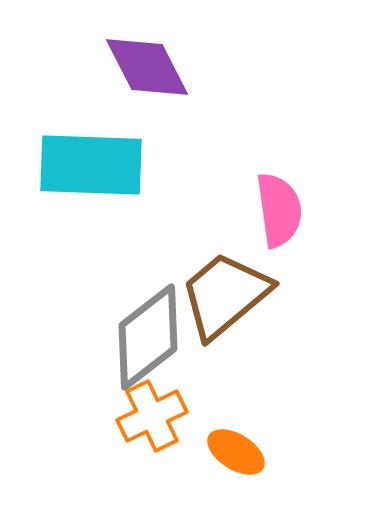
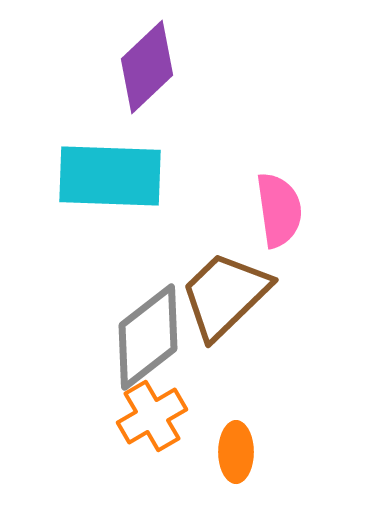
purple diamond: rotated 74 degrees clockwise
cyan rectangle: moved 19 px right, 11 px down
brown trapezoid: rotated 4 degrees counterclockwise
orange cross: rotated 4 degrees counterclockwise
orange ellipse: rotated 58 degrees clockwise
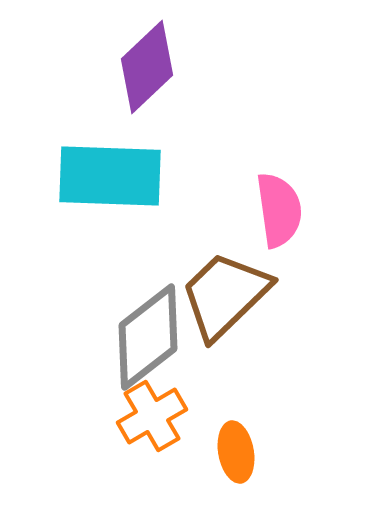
orange ellipse: rotated 10 degrees counterclockwise
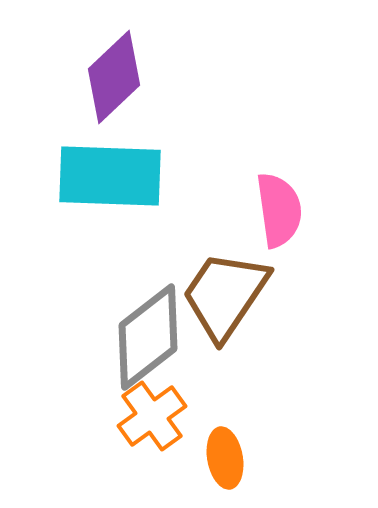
purple diamond: moved 33 px left, 10 px down
brown trapezoid: rotated 12 degrees counterclockwise
orange cross: rotated 6 degrees counterclockwise
orange ellipse: moved 11 px left, 6 px down
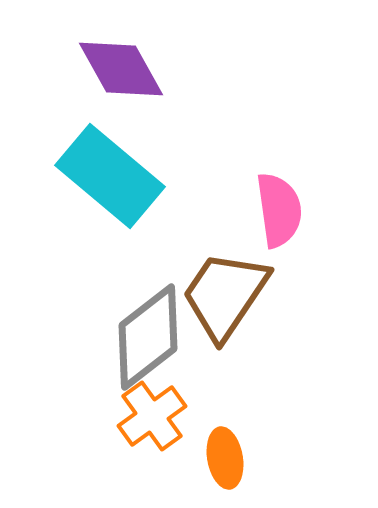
purple diamond: moved 7 px right, 8 px up; rotated 76 degrees counterclockwise
cyan rectangle: rotated 38 degrees clockwise
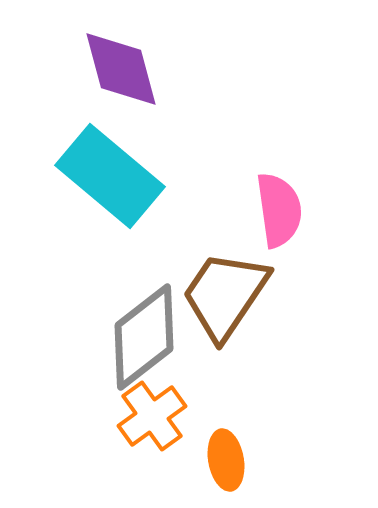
purple diamond: rotated 14 degrees clockwise
gray diamond: moved 4 px left
orange ellipse: moved 1 px right, 2 px down
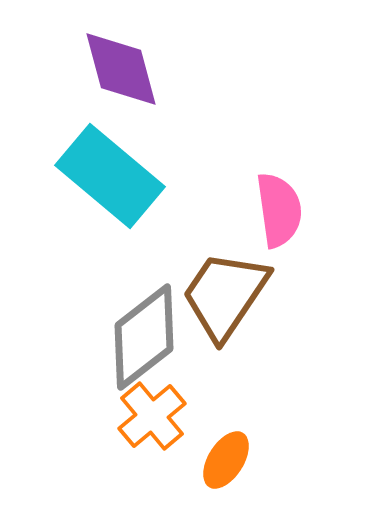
orange cross: rotated 4 degrees counterclockwise
orange ellipse: rotated 42 degrees clockwise
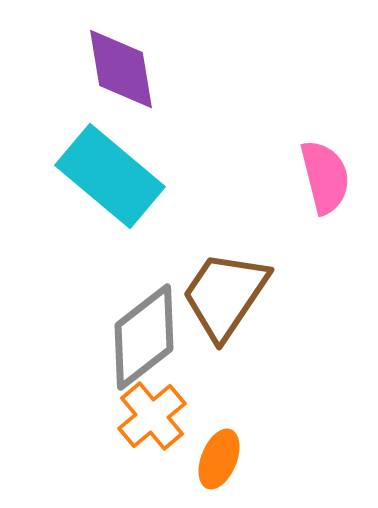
purple diamond: rotated 6 degrees clockwise
pink semicircle: moved 46 px right, 33 px up; rotated 6 degrees counterclockwise
orange ellipse: moved 7 px left, 1 px up; rotated 10 degrees counterclockwise
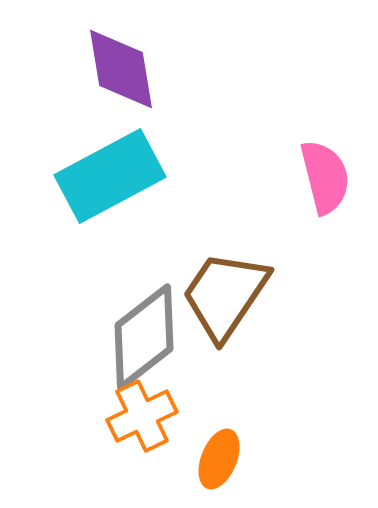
cyan rectangle: rotated 68 degrees counterclockwise
orange cross: moved 10 px left; rotated 14 degrees clockwise
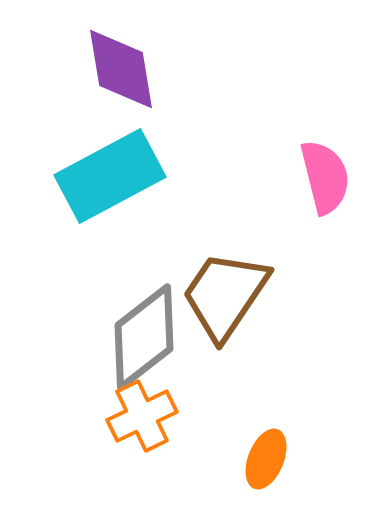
orange ellipse: moved 47 px right
